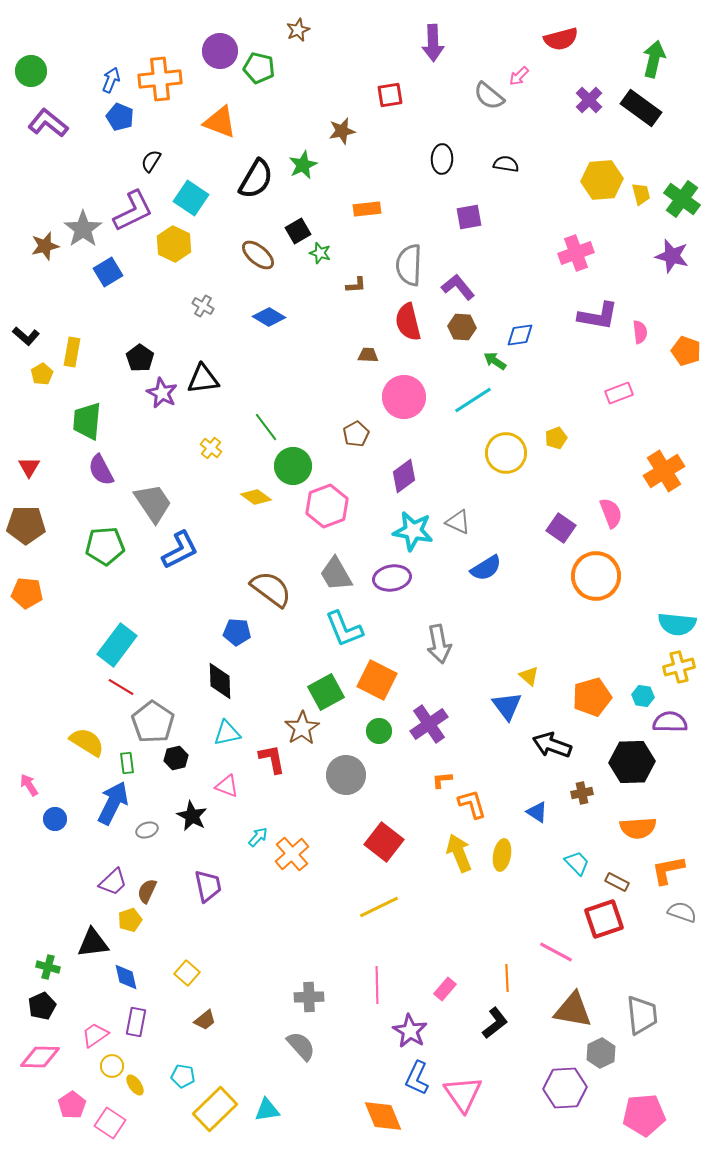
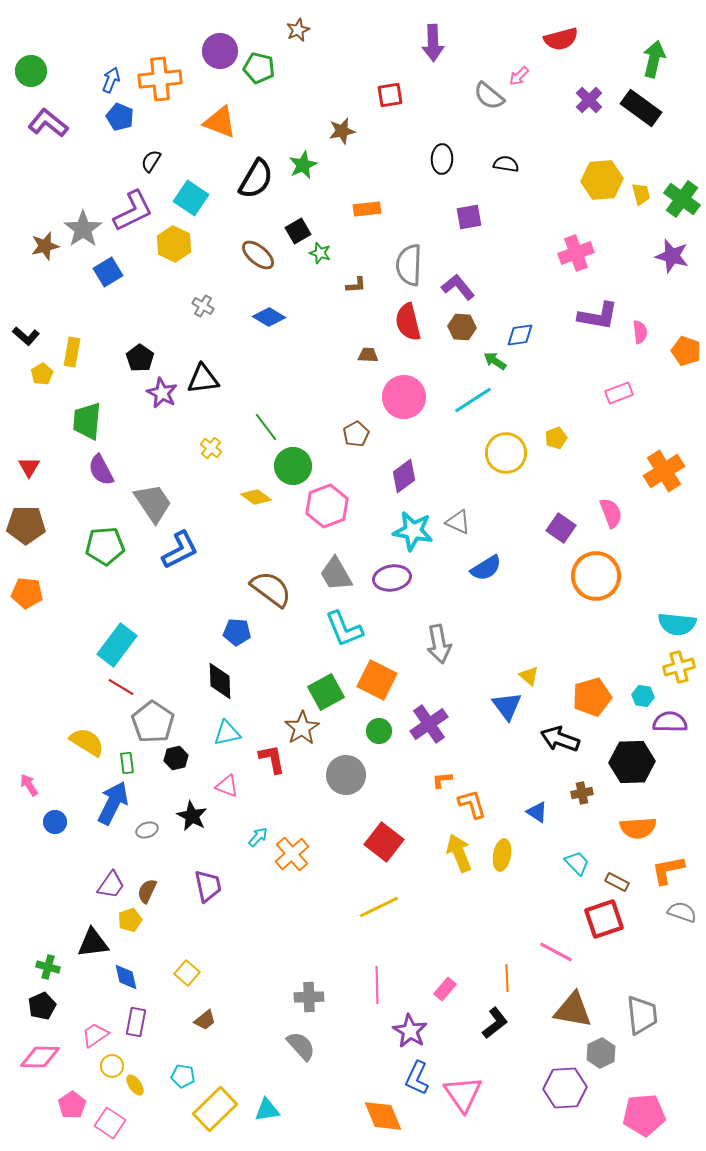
black arrow at (552, 745): moved 8 px right, 6 px up
blue circle at (55, 819): moved 3 px down
purple trapezoid at (113, 882): moved 2 px left, 3 px down; rotated 12 degrees counterclockwise
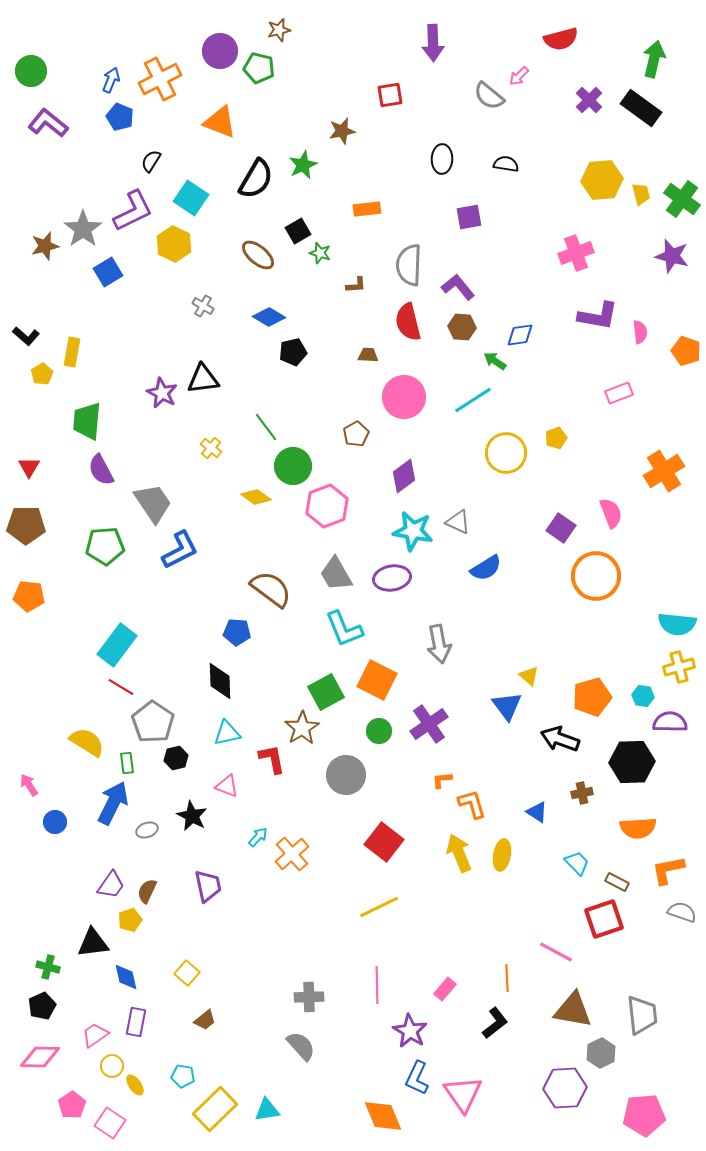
brown star at (298, 30): moved 19 px left; rotated 10 degrees clockwise
orange cross at (160, 79): rotated 21 degrees counterclockwise
black pentagon at (140, 358): moved 153 px right, 6 px up; rotated 24 degrees clockwise
orange pentagon at (27, 593): moved 2 px right, 3 px down
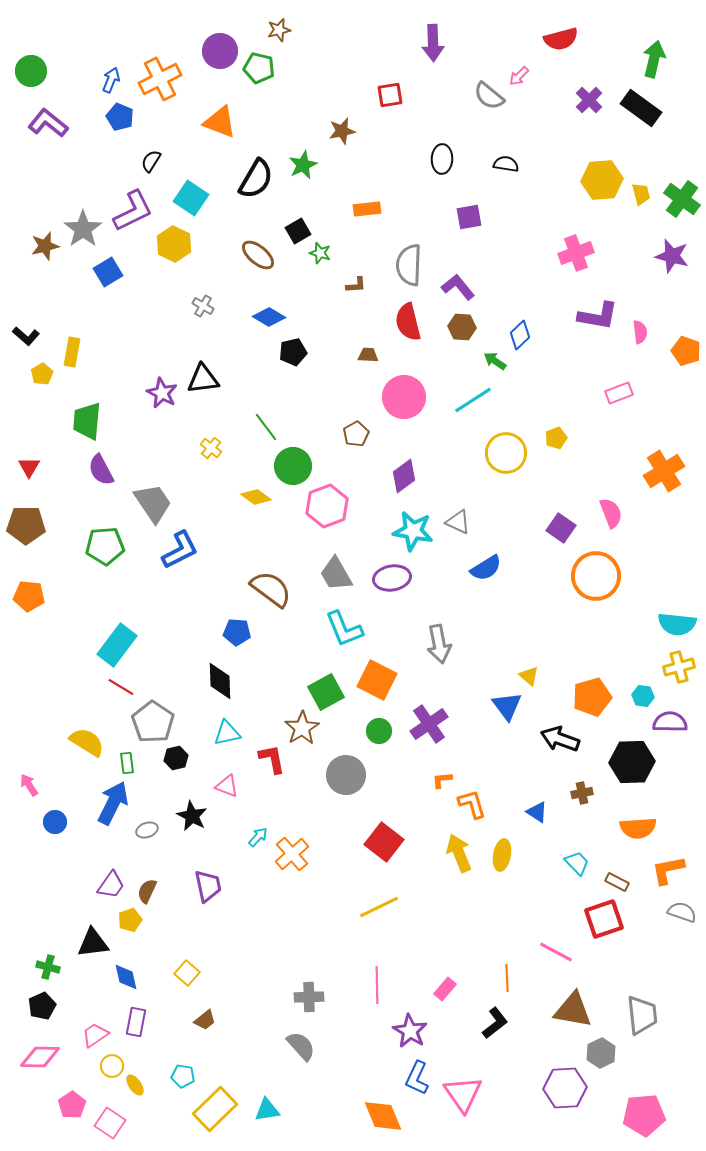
blue diamond at (520, 335): rotated 36 degrees counterclockwise
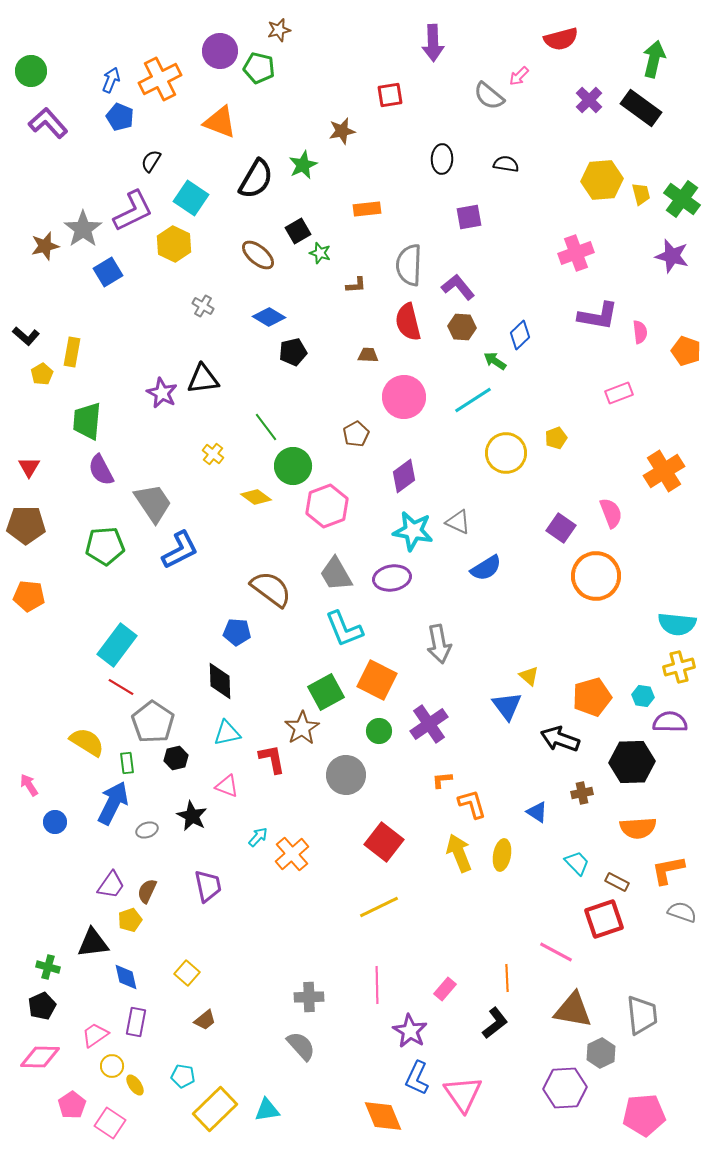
purple L-shape at (48, 123): rotated 9 degrees clockwise
yellow cross at (211, 448): moved 2 px right, 6 px down
